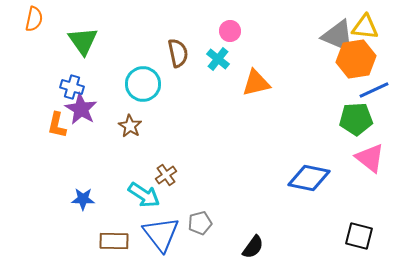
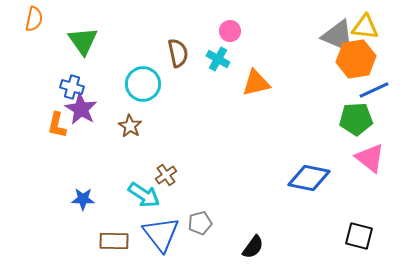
cyan cross: rotated 10 degrees counterclockwise
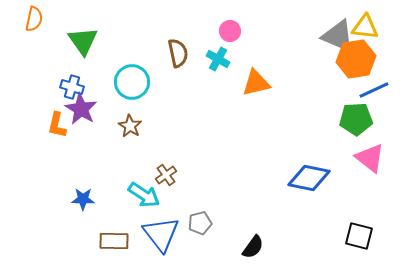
cyan circle: moved 11 px left, 2 px up
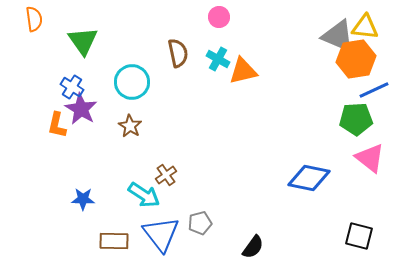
orange semicircle: rotated 20 degrees counterclockwise
pink circle: moved 11 px left, 14 px up
orange triangle: moved 13 px left, 12 px up
blue cross: rotated 15 degrees clockwise
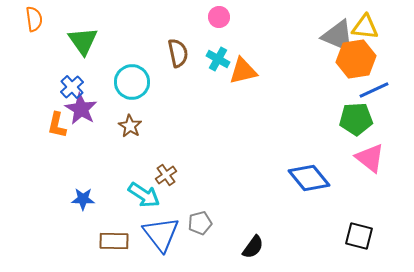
blue cross: rotated 15 degrees clockwise
blue diamond: rotated 39 degrees clockwise
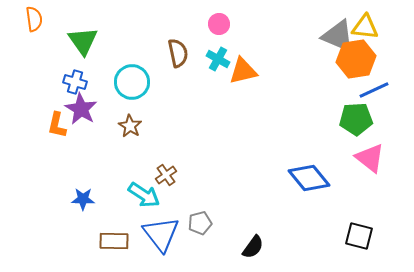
pink circle: moved 7 px down
blue cross: moved 3 px right, 5 px up; rotated 30 degrees counterclockwise
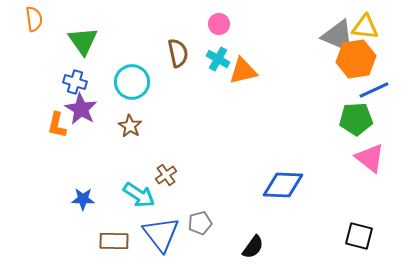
blue diamond: moved 26 px left, 7 px down; rotated 48 degrees counterclockwise
cyan arrow: moved 5 px left
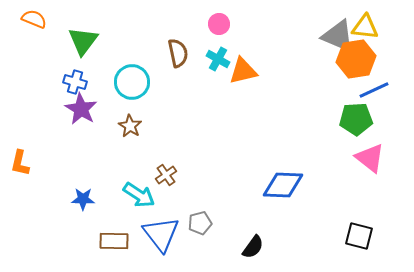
orange semicircle: rotated 60 degrees counterclockwise
green triangle: rotated 12 degrees clockwise
orange L-shape: moved 37 px left, 38 px down
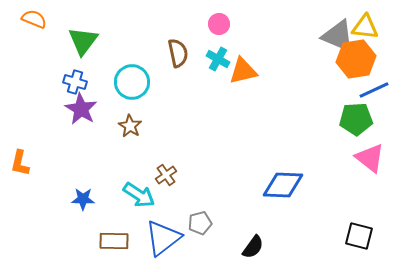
blue triangle: moved 2 px right, 4 px down; rotated 30 degrees clockwise
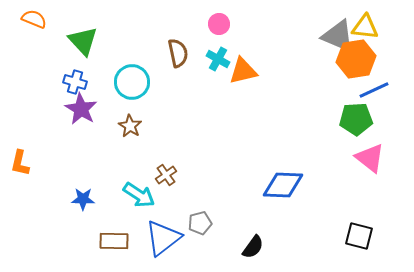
green triangle: rotated 20 degrees counterclockwise
